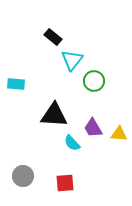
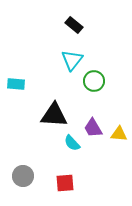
black rectangle: moved 21 px right, 12 px up
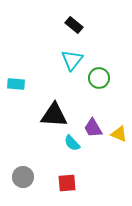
green circle: moved 5 px right, 3 px up
yellow triangle: rotated 18 degrees clockwise
gray circle: moved 1 px down
red square: moved 2 px right
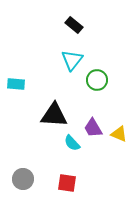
green circle: moved 2 px left, 2 px down
gray circle: moved 2 px down
red square: rotated 12 degrees clockwise
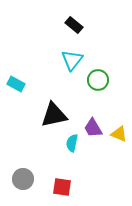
green circle: moved 1 px right
cyan rectangle: rotated 24 degrees clockwise
black triangle: rotated 16 degrees counterclockwise
cyan semicircle: rotated 54 degrees clockwise
red square: moved 5 px left, 4 px down
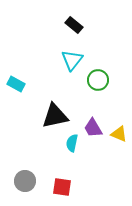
black triangle: moved 1 px right, 1 px down
gray circle: moved 2 px right, 2 px down
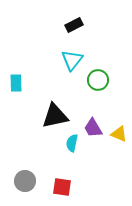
black rectangle: rotated 66 degrees counterclockwise
cyan rectangle: moved 1 px up; rotated 60 degrees clockwise
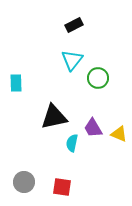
green circle: moved 2 px up
black triangle: moved 1 px left, 1 px down
gray circle: moved 1 px left, 1 px down
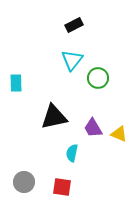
cyan semicircle: moved 10 px down
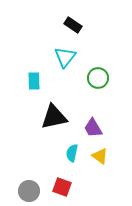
black rectangle: moved 1 px left; rotated 60 degrees clockwise
cyan triangle: moved 7 px left, 3 px up
cyan rectangle: moved 18 px right, 2 px up
yellow triangle: moved 19 px left, 22 px down; rotated 12 degrees clockwise
gray circle: moved 5 px right, 9 px down
red square: rotated 12 degrees clockwise
